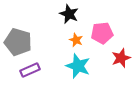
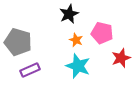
black star: rotated 24 degrees clockwise
pink pentagon: rotated 20 degrees clockwise
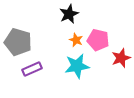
pink pentagon: moved 4 px left, 7 px down
cyan star: moved 1 px left; rotated 30 degrees counterclockwise
purple rectangle: moved 2 px right, 1 px up
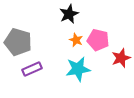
cyan star: moved 1 px right, 3 px down
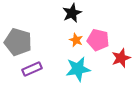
black star: moved 3 px right, 1 px up
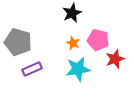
orange star: moved 3 px left, 3 px down
red star: moved 6 px left, 1 px down
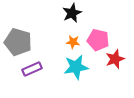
orange star: moved 1 px up; rotated 16 degrees counterclockwise
cyan star: moved 2 px left, 2 px up
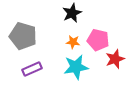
gray pentagon: moved 5 px right, 6 px up
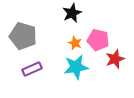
orange star: moved 2 px right, 1 px down; rotated 16 degrees clockwise
